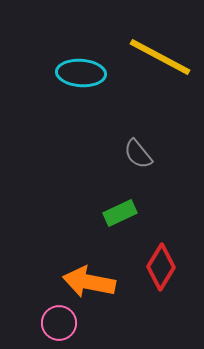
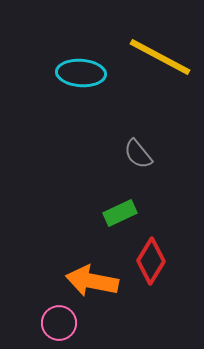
red diamond: moved 10 px left, 6 px up
orange arrow: moved 3 px right, 1 px up
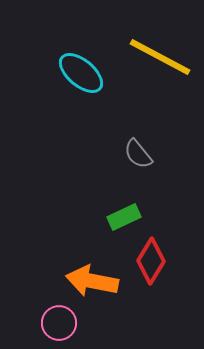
cyan ellipse: rotated 36 degrees clockwise
green rectangle: moved 4 px right, 4 px down
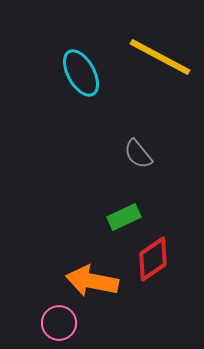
cyan ellipse: rotated 21 degrees clockwise
red diamond: moved 2 px right, 2 px up; rotated 24 degrees clockwise
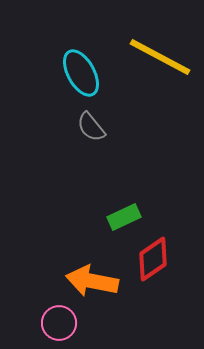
gray semicircle: moved 47 px left, 27 px up
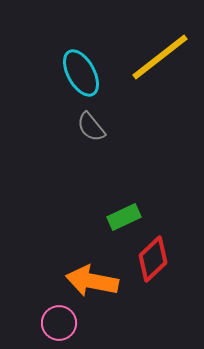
yellow line: rotated 66 degrees counterclockwise
red diamond: rotated 9 degrees counterclockwise
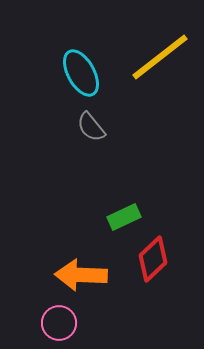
orange arrow: moved 11 px left, 6 px up; rotated 9 degrees counterclockwise
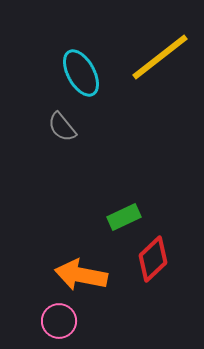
gray semicircle: moved 29 px left
orange arrow: rotated 9 degrees clockwise
pink circle: moved 2 px up
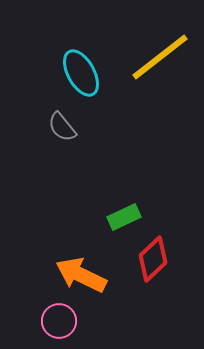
orange arrow: rotated 15 degrees clockwise
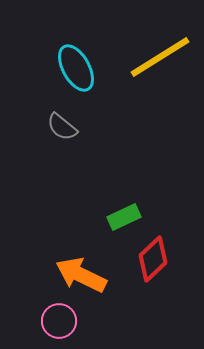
yellow line: rotated 6 degrees clockwise
cyan ellipse: moved 5 px left, 5 px up
gray semicircle: rotated 12 degrees counterclockwise
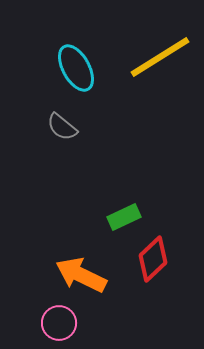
pink circle: moved 2 px down
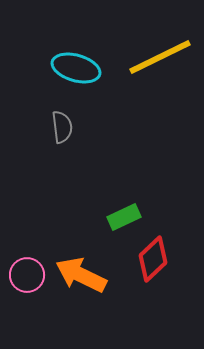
yellow line: rotated 6 degrees clockwise
cyan ellipse: rotated 45 degrees counterclockwise
gray semicircle: rotated 136 degrees counterclockwise
pink circle: moved 32 px left, 48 px up
